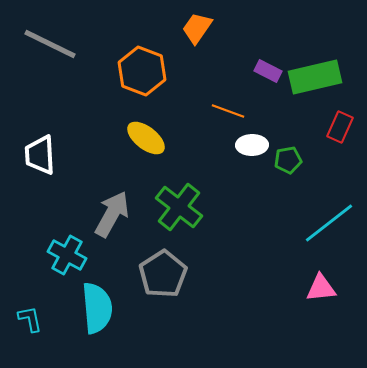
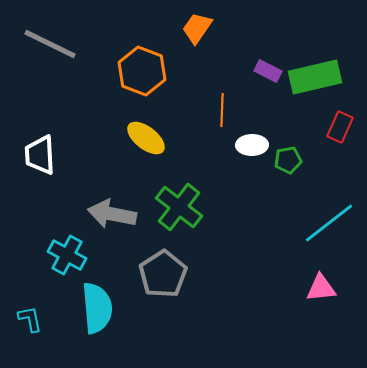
orange line: moved 6 px left, 1 px up; rotated 72 degrees clockwise
gray arrow: rotated 108 degrees counterclockwise
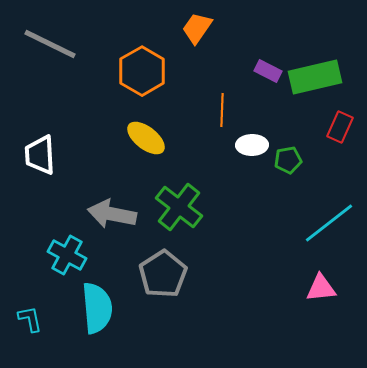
orange hexagon: rotated 9 degrees clockwise
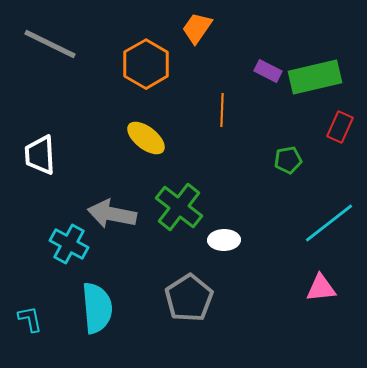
orange hexagon: moved 4 px right, 7 px up
white ellipse: moved 28 px left, 95 px down
cyan cross: moved 2 px right, 11 px up
gray pentagon: moved 26 px right, 24 px down
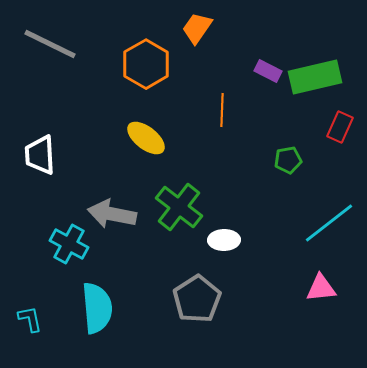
gray pentagon: moved 8 px right, 1 px down
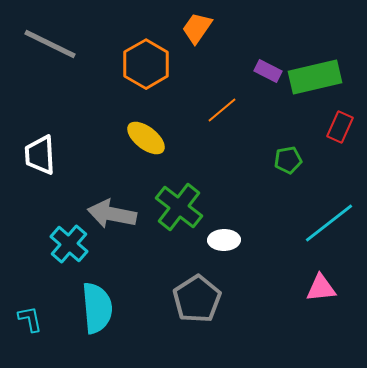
orange line: rotated 48 degrees clockwise
cyan cross: rotated 12 degrees clockwise
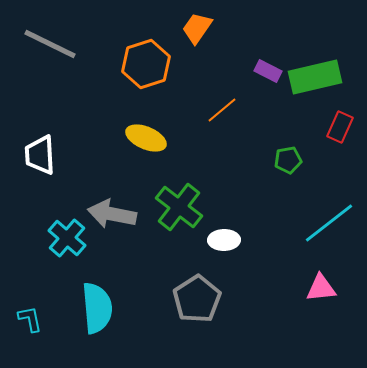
orange hexagon: rotated 12 degrees clockwise
yellow ellipse: rotated 15 degrees counterclockwise
cyan cross: moved 2 px left, 6 px up
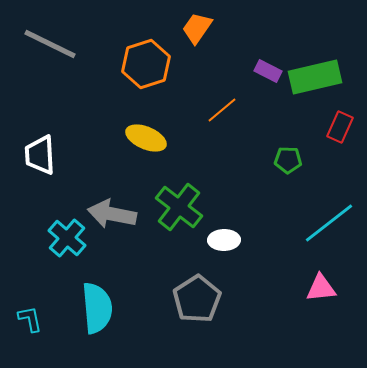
green pentagon: rotated 12 degrees clockwise
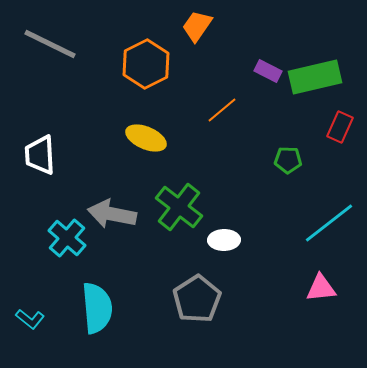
orange trapezoid: moved 2 px up
orange hexagon: rotated 9 degrees counterclockwise
cyan L-shape: rotated 140 degrees clockwise
